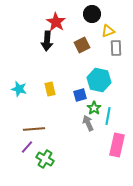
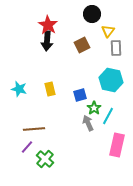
red star: moved 8 px left, 3 px down
yellow triangle: rotated 32 degrees counterclockwise
cyan hexagon: moved 12 px right
cyan line: rotated 18 degrees clockwise
green cross: rotated 12 degrees clockwise
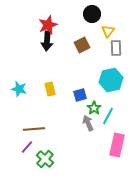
red star: rotated 18 degrees clockwise
cyan hexagon: rotated 25 degrees counterclockwise
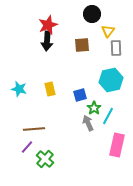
brown square: rotated 21 degrees clockwise
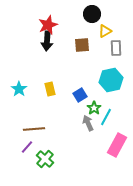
yellow triangle: moved 3 px left; rotated 24 degrees clockwise
cyan star: rotated 21 degrees clockwise
blue square: rotated 16 degrees counterclockwise
cyan line: moved 2 px left, 1 px down
pink rectangle: rotated 15 degrees clockwise
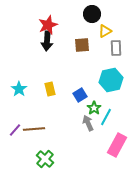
purple line: moved 12 px left, 17 px up
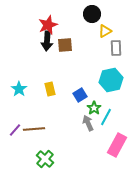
brown square: moved 17 px left
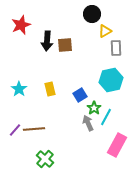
red star: moved 27 px left
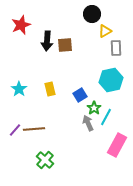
green cross: moved 1 px down
